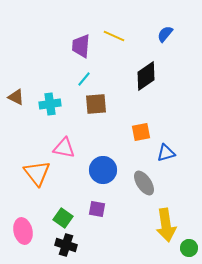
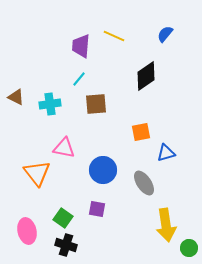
cyan line: moved 5 px left
pink ellipse: moved 4 px right
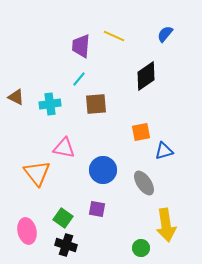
blue triangle: moved 2 px left, 2 px up
green circle: moved 48 px left
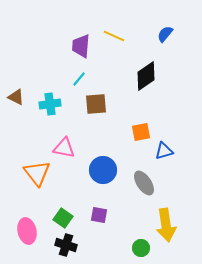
purple square: moved 2 px right, 6 px down
